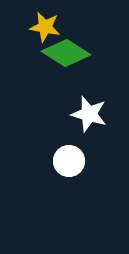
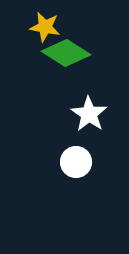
white star: rotated 18 degrees clockwise
white circle: moved 7 px right, 1 px down
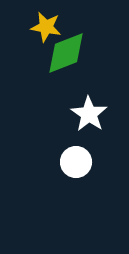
yellow star: moved 1 px right
green diamond: rotated 54 degrees counterclockwise
